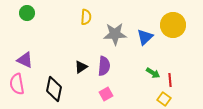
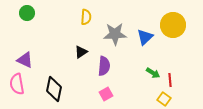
black triangle: moved 15 px up
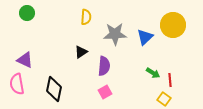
pink square: moved 1 px left, 2 px up
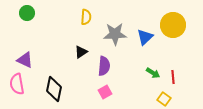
red line: moved 3 px right, 3 px up
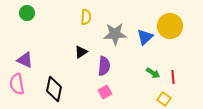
yellow circle: moved 3 px left, 1 px down
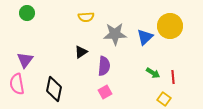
yellow semicircle: rotated 84 degrees clockwise
purple triangle: rotated 42 degrees clockwise
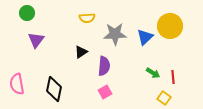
yellow semicircle: moved 1 px right, 1 px down
purple triangle: moved 11 px right, 20 px up
yellow square: moved 1 px up
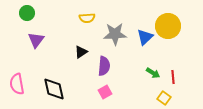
yellow circle: moved 2 px left
black diamond: rotated 25 degrees counterclockwise
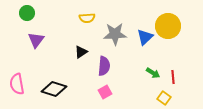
black diamond: rotated 60 degrees counterclockwise
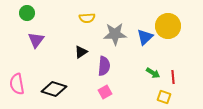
yellow square: moved 1 px up; rotated 16 degrees counterclockwise
